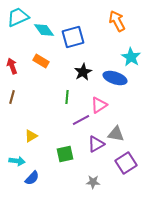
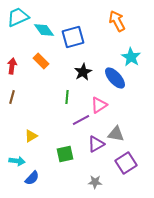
orange rectangle: rotated 14 degrees clockwise
red arrow: rotated 28 degrees clockwise
blue ellipse: rotated 30 degrees clockwise
gray star: moved 2 px right
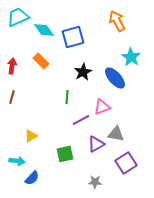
pink triangle: moved 3 px right, 2 px down; rotated 12 degrees clockwise
